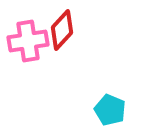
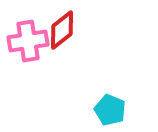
red diamond: rotated 9 degrees clockwise
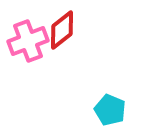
pink cross: rotated 12 degrees counterclockwise
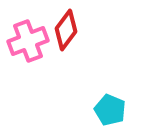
red diamond: moved 4 px right; rotated 15 degrees counterclockwise
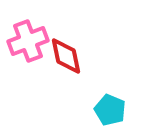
red diamond: moved 26 px down; rotated 48 degrees counterclockwise
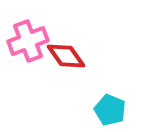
red diamond: rotated 24 degrees counterclockwise
